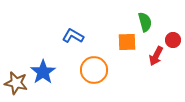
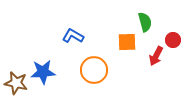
blue star: rotated 30 degrees clockwise
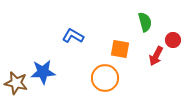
orange square: moved 7 px left, 7 px down; rotated 12 degrees clockwise
orange circle: moved 11 px right, 8 px down
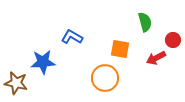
blue L-shape: moved 1 px left, 1 px down
red arrow: moved 2 px down; rotated 36 degrees clockwise
blue star: moved 10 px up
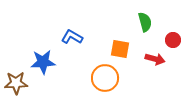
red arrow: moved 1 px left, 1 px down; rotated 138 degrees counterclockwise
brown star: rotated 15 degrees counterclockwise
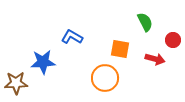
green semicircle: rotated 12 degrees counterclockwise
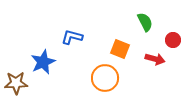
blue L-shape: rotated 15 degrees counterclockwise
orange square: rotated 12 degrees clockwise
blue star: rotated 20 degrees counterclockwise
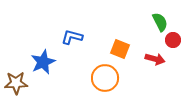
green semicircle: moved 15 px right
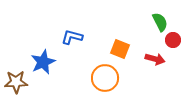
brown star: moved 1 px up
